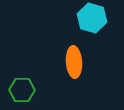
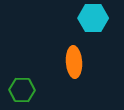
cyan hexagon: moved 1 px right; rotated 16 degrees counterclockwise
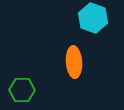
cyan hexagon: rotated 20 degrees clockwise
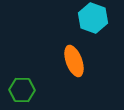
orange ellipse: moved 1 px up; rotated 16 degrees counterclockwise
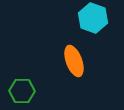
green hexagon: moved 1 px down
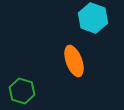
green hexagon: rotated 15 degrees clockwise
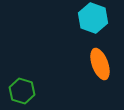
orange ellipse: moved 26 px right, 3 px down
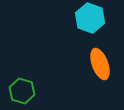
cyan hexagon: moved 3 px left
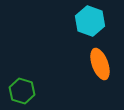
cyan hexagon: moved 3 px down
